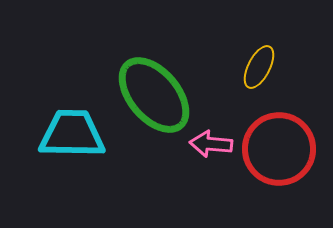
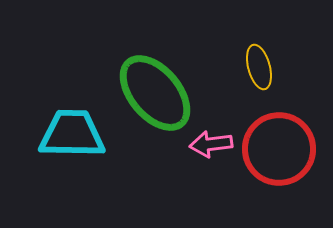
yellow ellipse: rotated 42 degrees counterclockwise
green ellipse: moved 1 px right, 2 px up
pink arrow: rotated 12 degrees counterclockwise
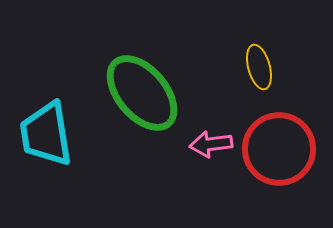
green ellipse: moved 13 px left
cyan trapezoid: moved 26 px left; rotated 100 degrees counterclockwise
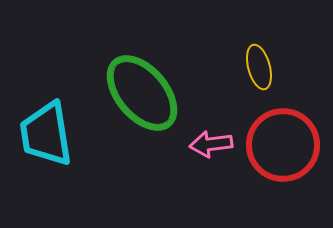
red circle: moved 4 px right, 4 px up
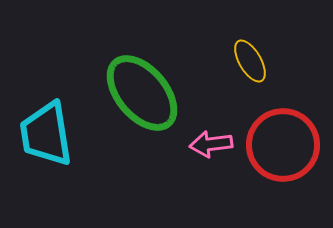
yellow ellipse: moved 9 px left, 6 px up; rotated 15 degrees counterclockwise
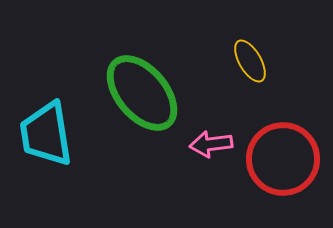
red circle: moved 14 px down
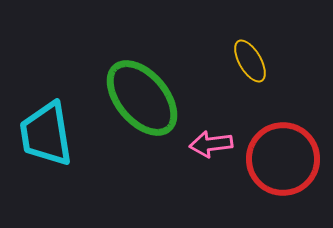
green ellipse: moved 5 px down
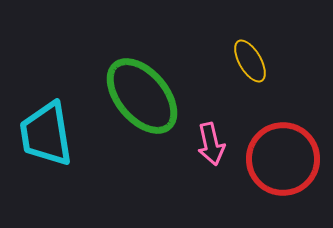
green ellipse: moved 2 px up
pink arrow: rotated 96 degrees counterclockwise
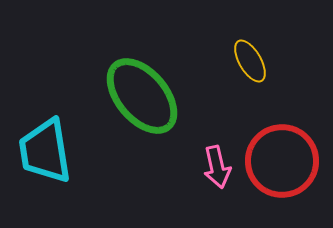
cyan trapezoid: moved 1 px left, 17 px down
pink arrow: moved 6 px right, 23 px down
red circle: moved 1 px left, 2 px down
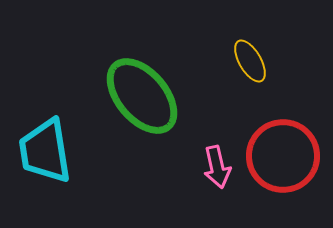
red circle: moved 1 px right, 5 px up
